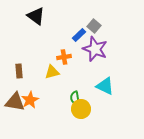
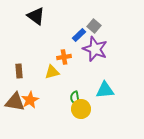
cyan triangle: moved 4 px down; rotated 30 degrees counterclockwise
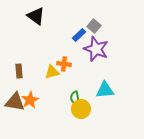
purple star: moved 1 px right
orange cross: moved 7 px down; rotated 16 degrees clockwise
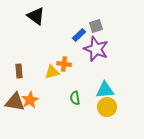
gray square: moved 2 px right; rotated 32 degrees clockwise
yellow circle: moved 26 px right, 2 px up
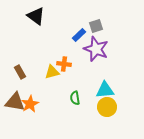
brown rectangle: moved 1 px right, 1 px down; rotated 24 degrees counterclockwise
orange star: moved 4 px down
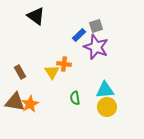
purple star: moved 2 px up
yellow triangle: rotated 49 degrees counterclockwise
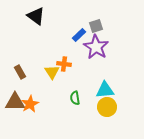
purple star: rotated 10 degrees clockwise
brown triangle: rotated 10 degrees counterclockwise
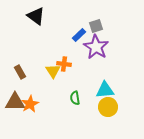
yellow triangle: moved 1 px right, 1 px up
yellow circle: moved 1 px right
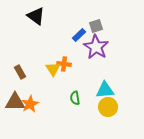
yellow triangle: moved 2 px up
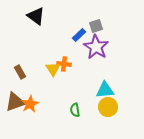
green semicircle: moved 12 px down
brown triangle: rotated 20 degrees counterclockwise
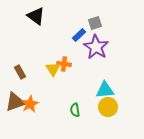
gray square: moved 1 px left, 3 px up
